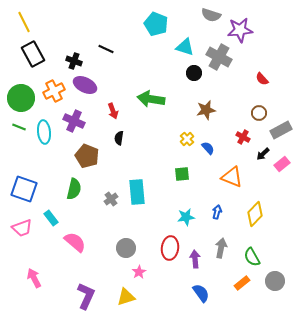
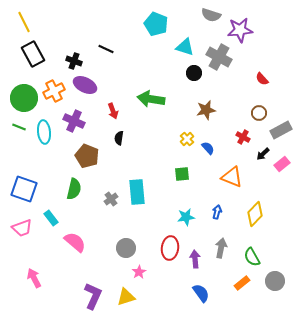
green circle at (21, 98): moved 3 px right
purple L-shape at (86, 296): moved 7 px right
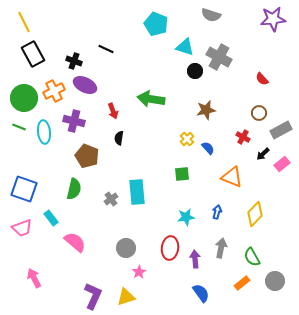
purple star at (240, 30): moved 33 px right, 11 px up
black circle at (194, 73): moved 1 px right, 2 px up
purple cross at (74, 121): rotated 10 degrees counterclockwise
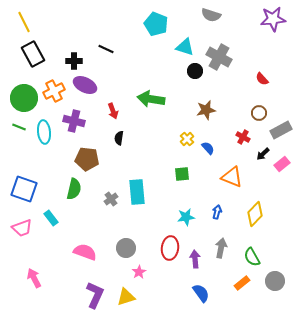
black cross at (74, 61): rotated 21 degrees counterclockwise
brown pentagon at (87, 156): moved 3 px down; rotated 15 degrees counterclockwise
pink semicircle at (75, 242): moved 10 px right, 10 px down; rotated 20 degrees counterclockwise
purple L-shape at (93, 296): moved 2 px right, 1 px up
